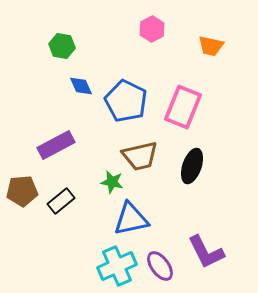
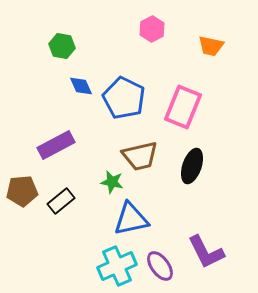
blue pentagon: moved 2 px left, 3 px up
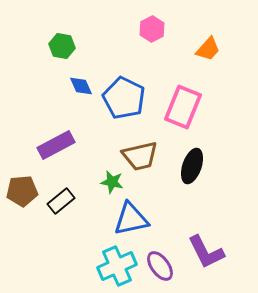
orange trapezoid: moved 3 px left, 3 px down; rotated 60 degrees counterclockwise
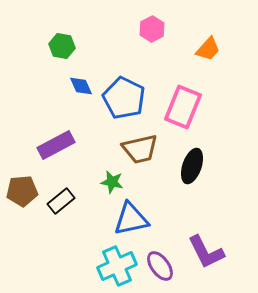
brown trapezoid: moved 7 px up
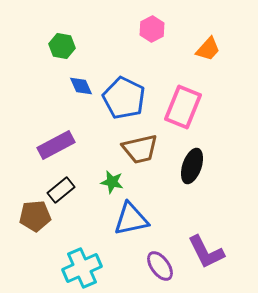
brown pentagon: moved 13 px right, 25 px down
black rectangle: moved 11 px up
cyan cross: moved 35 px left, 2 px down
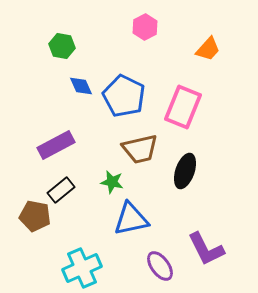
pink hexagon: moved 7 px left, 2 px up
blue pentagon: moved 2 px up
black ellipse: moved 7 px left, 5 px down
brown pentagon: rotated 16 degrees clockwise
purple L-shape: moved 3 px up
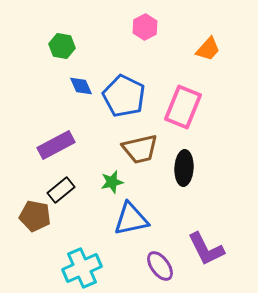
black ellipse: moved 1 px left, 3 px up; rotated 16 degrees counterclockwise
green star: rotated 25 degrees counterclockwise
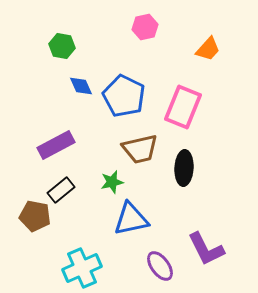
pink hexagon: rotated 15 degrees clockwise
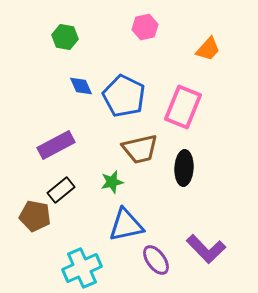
green hexagon: moved 3 px right, 9 px up
blue triangle: moved 5 px left, 6 px down
purple L-shape: rotated 18 degrees counterclockwise
purple ellipse: moved 4 px left, 6 px up
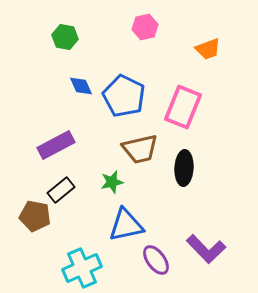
orange trapezoid: rotated 28 degrees clockwise
